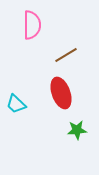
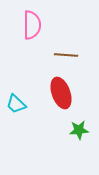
brown line: rotated 35 degrees clockwise
green star: moved 2 px right
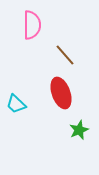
brown line: moved 1 px left; rotated 45 degrees clockwise
green star: rotated 18 degrees counterclockwise
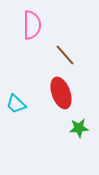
green star: moved 2 px up; rotated 18 degrees clockwise
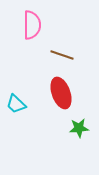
brown line: moved 3 px left; rotated 30 degrees counterclockwise
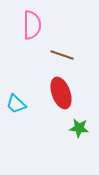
green star: rotated 12 degrees clockwise
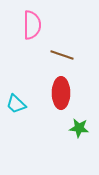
red ellipse: rotated 20 degrees clockwise
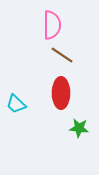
pink semicircle: moved 20 px right
brown line: rotated 15 degrees clockwise
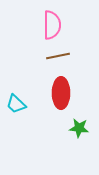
brown line: moved 4 px left, 1 px down; rotated 45 degrees counterclockwise
